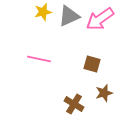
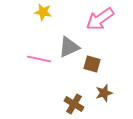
yellow star: rotated 24 degrees clockwise
gray triangle: moved 31 px down
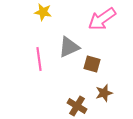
pink arrow: moved 2 px right
pink line: rotated 70 degrees clockwise
brown cross: moved 3 px right, 2 px down
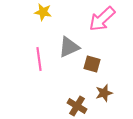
pink arrow: rotated 8 degrees counterclockwise
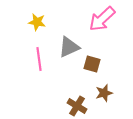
yellow star: moved 6 px left, 10 px down
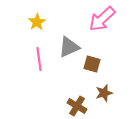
yellow star: rotated 30 degrees clockwise
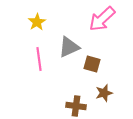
brown cross: moved 1 px left; rotated 24 degrees counterclockwise
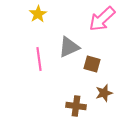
yellow star: moved 1 px right, 8 px up
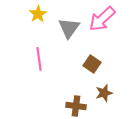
gray triangle: moved 19 px up; rotated 30 degrees counterclockwise
brown square: rotated 18 degrees clockwise
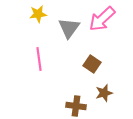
yellow star: rotated 24 degrees clockwise
